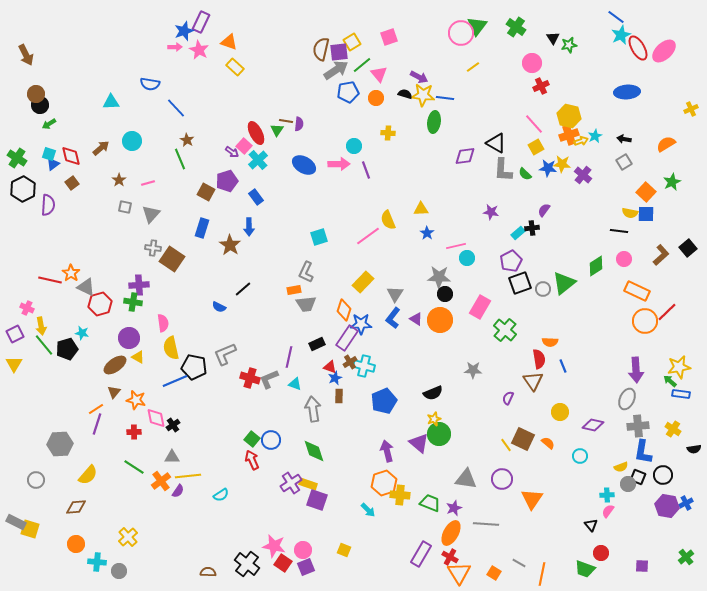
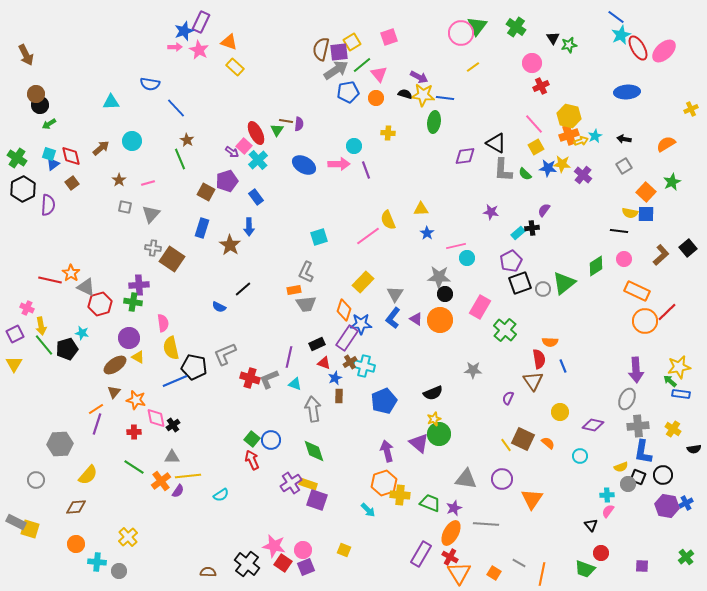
gray square at (624, 162): moved 4 px down
red triangle at (330, 367): moved 6 px left, 4 px up
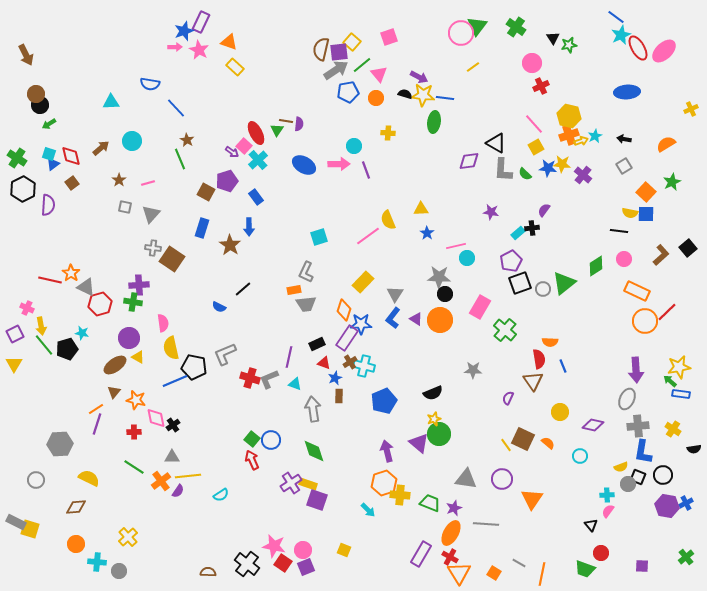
yellow square at (352, 42): rotated 18 degrees counterclockwise
purple diamond at (465, 156): moved 4 px right, 5 px down
yellow semicircle at (88, 475): moved 1 px right, 3 px down; rotated 105 degrees counterclockwise
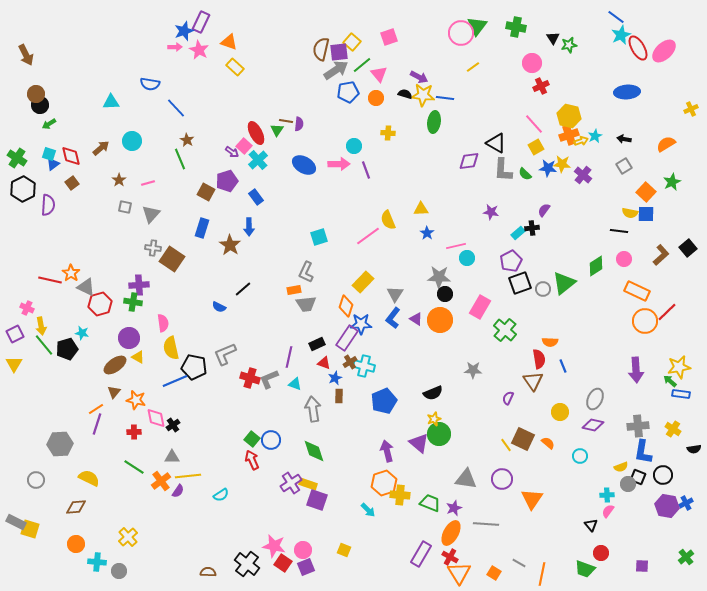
green cross at (516, 27): rotated 24 degrees counterclockwise
orange diamond at (344, 310): moved 2 px right, 4 px up
gray ellipse at (627, 399): moved 32 px left
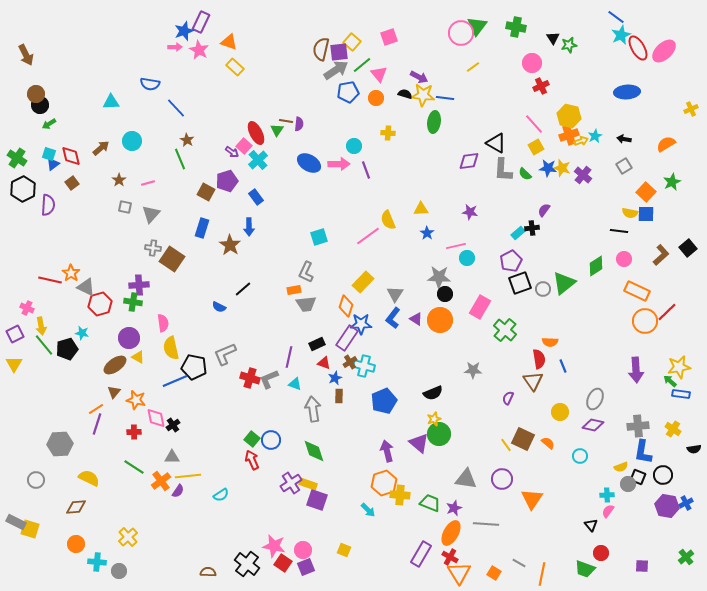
yellow star at (562, 164): moved 4 px down; rotated 12 degrees clockwise
blue ellipse at (304, 165): moved 5 px right, 2 px up
purple star at (491, 212): moved 21 px left
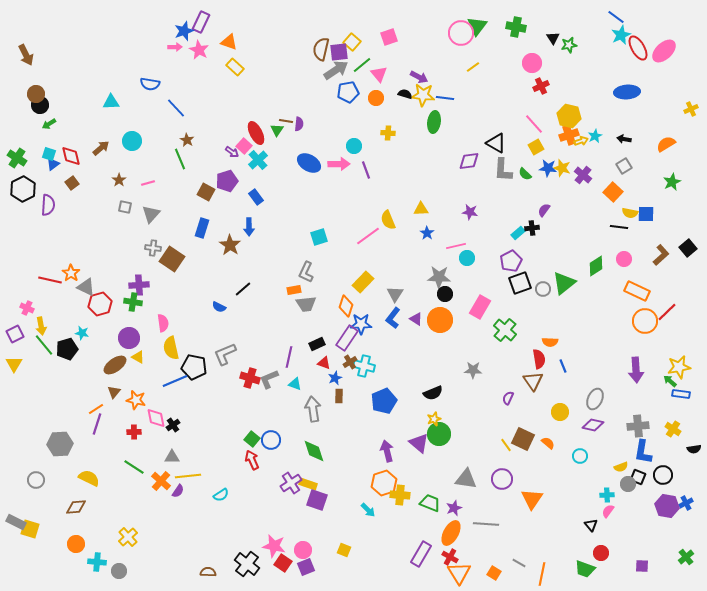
orange square at (646, 192): moved 33 px left
black line at (619, 231): moved 4 px up
orange cross at (161, 481): rotated 12 degrees counterclockwise
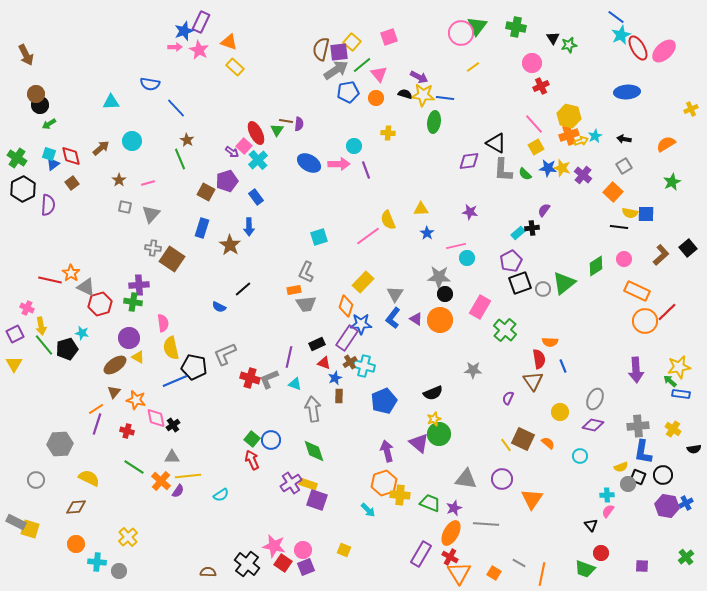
red cross at (134, 432): moved 7 px left, 1 px up; rotated 16 degrees clockwise
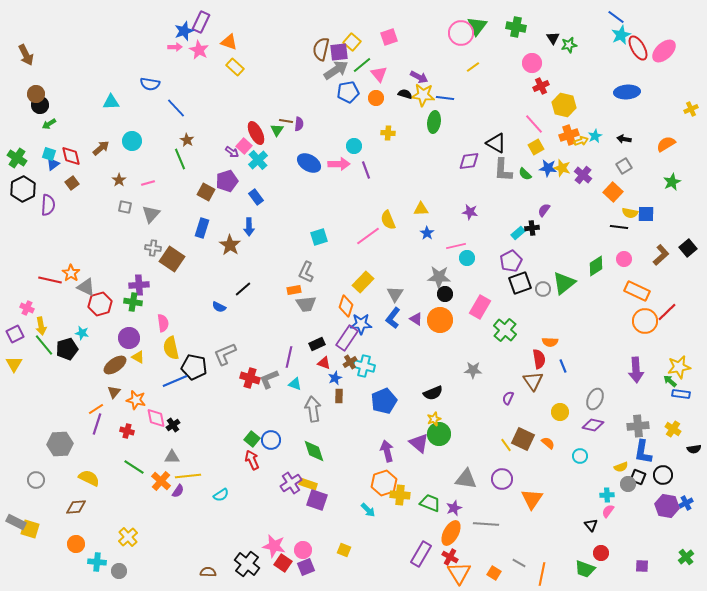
yellow hexagon at (569, 116): moved 5 px left, 11 px up
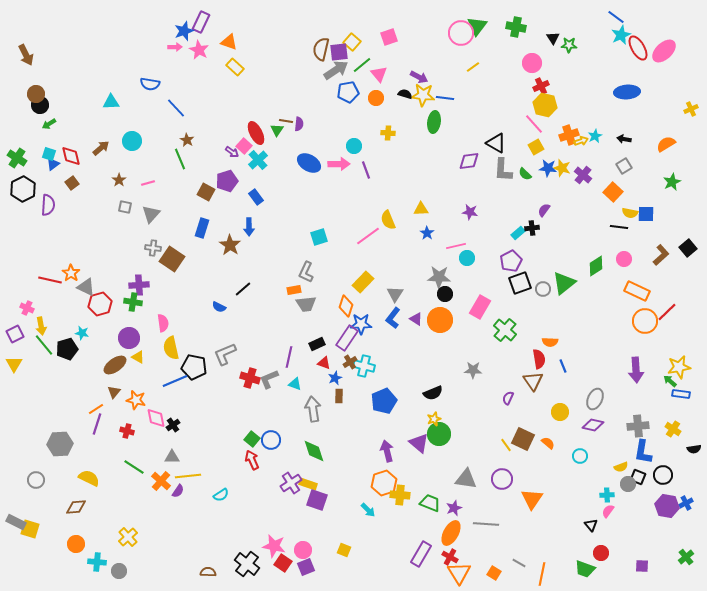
green star at (569, 45): rotated 14 degrees clockwise
yellow hexagon at (564, 105): moved 19 px left
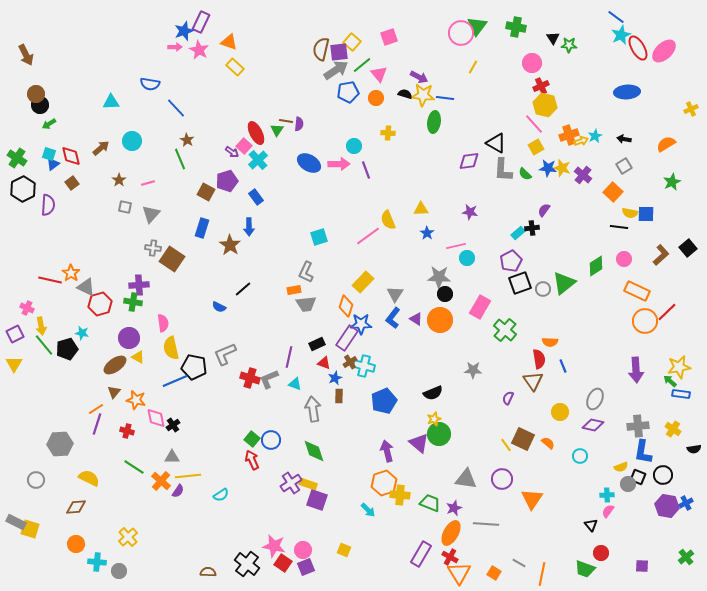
yellow line at (473, 67): rotated 24 degrees counterclockwise
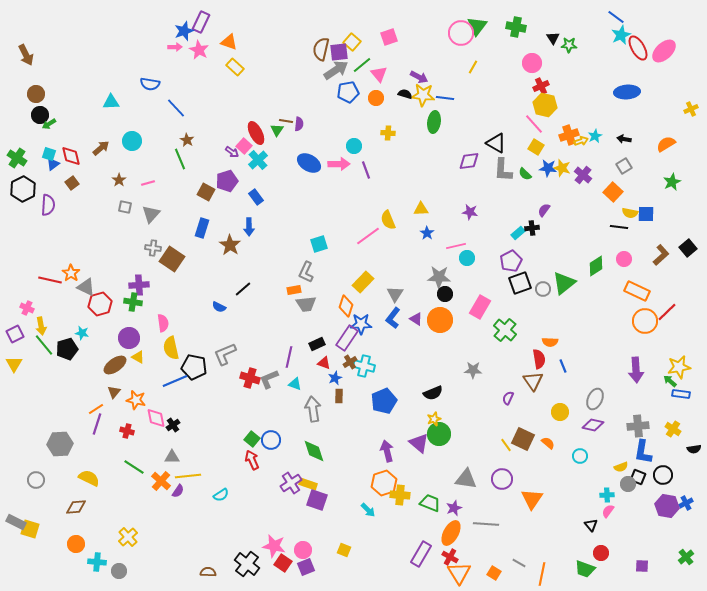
black circle at (40, 105): moved 10 px down
yellow square at (536, 147): rotated 28 degrees counterclockwise
cyan square at (319, 237): moved 7 px down
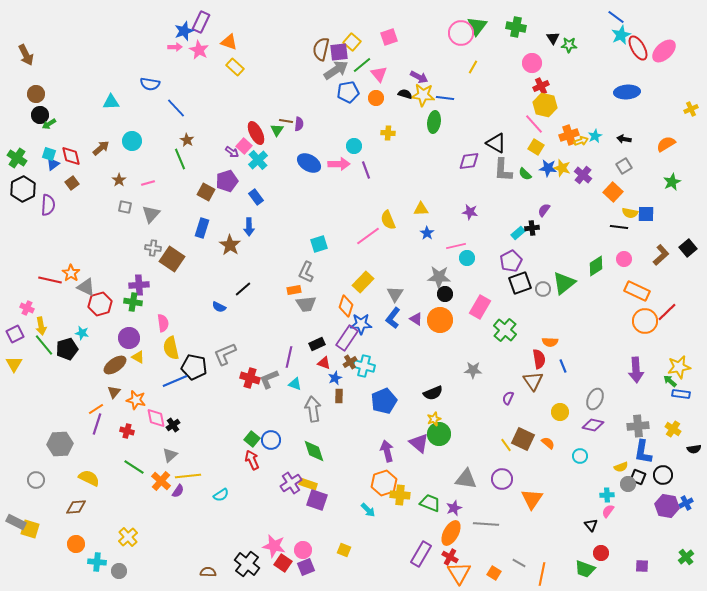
gray triangle at (172, 457): moved 2 px left, 2 px up; rotated 42 degrees counterclockwise
